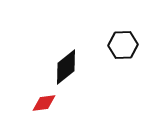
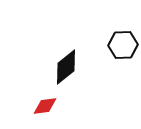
red diamond: moved 1 px right, 3 px down
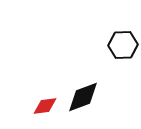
black diamond: moved 17 px right, 30 px down; rotated 18 degrees clockwise
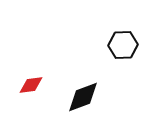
red diamond: moved 14 px left, 21 px up
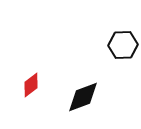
red diamond: rotated 30 degrees counterclockwise
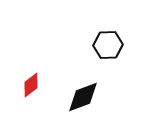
black hexagon: moved 15 px left
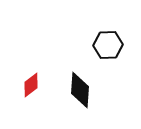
black diamond: moved 3 px left, 7 px up; rotated 66 degrees counterclockwise
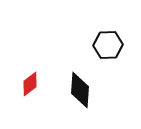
red diamond: moved 1 px left, 1 px up
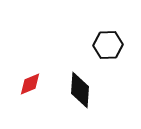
red diamond: rotated 15 degrees clockwise
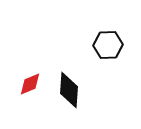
black diamond: moved 11 px left
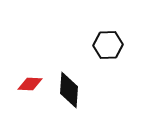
red diamond: rotated 25 degrees clockwise
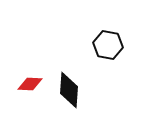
black hexagon: rotated 12 degrees clockwise
